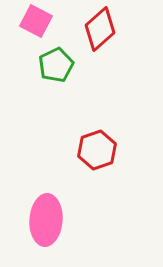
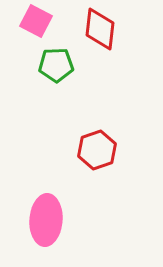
red diamond: rotated 42 degrees counterclockwise
green pentagon: rotated 24 degrees clockwise
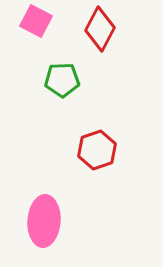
red diamond: rotated 21 degrees clockwise
green pentagon: moved 6 px right, 15 px down
pink ellipse: moved 2 px left, 1 px down
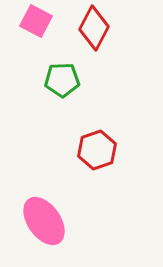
red diamond: moved 6 px left, 1 px up
pink ellipse: rotated 39 degrees counterclockwise
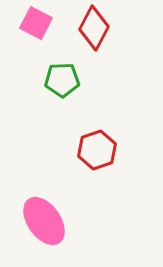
pink square: moved 2 px down
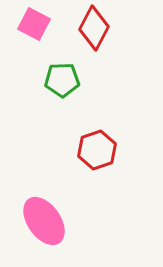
pink square: moved 2 px left, 1 px down
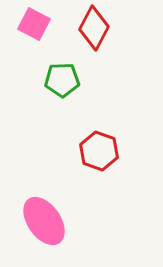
red hexagon: moved 2 px right, 1 px down; rotated 21 degrees counterclockwise
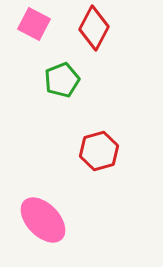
green pentagon: rotated 20 degrees counterclockwise
red hexagon: rotated 24 degrees clockwise
pink ellipse: moved 1 px left, 1 px up; rotated 9 degrees counterclockwise
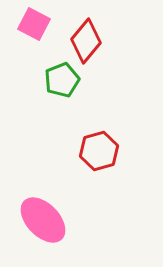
red diamond: moved 8 px left, 13 px down; rotated 12 degrees clockwise
